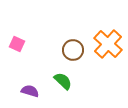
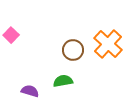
pink square: moved 6 px left, 9 px up; rotated 21 degrees clockwise
green semicircle: rotated 54 degrees counterclockwise
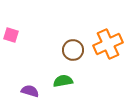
pink square: rotated 28 degrees counterclockwise
orange cross: rotated 24 degrees clockwise
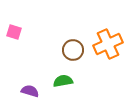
pink square: moved 3 px right, 3 px up
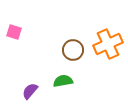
purple semicircle: rotated 66 degrees counterclockwise
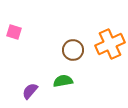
orange cross: moved 2 px right
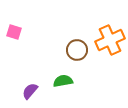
orange cross: moved 4 px up
brown circle: moved 4 px right
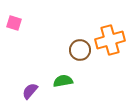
pink square: moved 9 px up
orange cross: rotated 8 degrees clockwise
brown circle: moved 3 px right
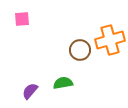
pink square: moved 8 px right, 4 px up; rotated 21 degrees counterclockwise
green semicircle: moved 2 px down
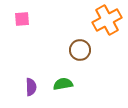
orange cross: moved 3 px left, 20 px up; rotated 12 degrees counterclockwise
green semicircle: moved 1 px down
purple semicircle: moved 1 px right, 4 px up; rotated 138 degrees clockwise
